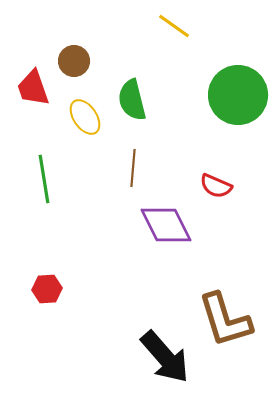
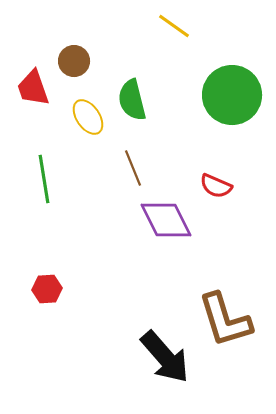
green circle: moved 6 px left
yellow ellipse: moved 3 px right
brown line: rotated 27 degrees counterclockwise
purple diamond: moved 5 px up
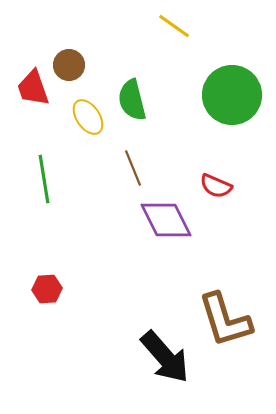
brown circle: moved 5 px left, 4 px down
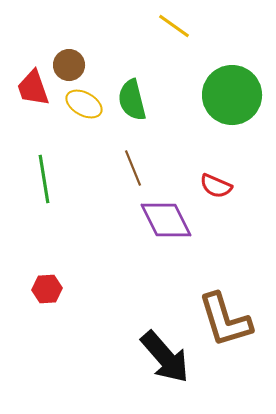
yellow ellipse: moved 4 px left, 13 px up; rotated 27 degrees counterclockwise
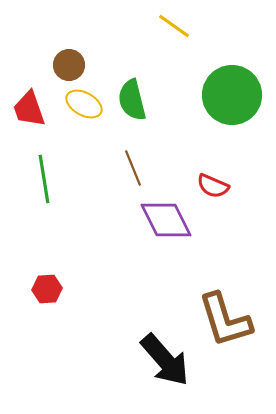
red trapezoid: moved 4 px left, 21 px down
red semicircle: moved 3 px left
black arrow: moved 3 px down
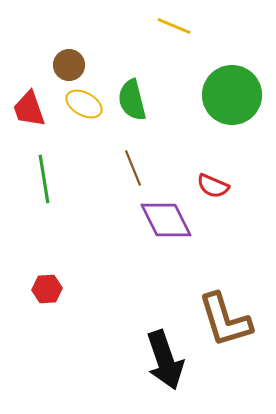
yellow line: rotated 12 degrees counterclockwise
black arrow: rotated 22 degrees clockwise
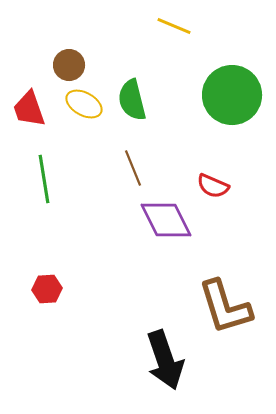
brown L-shape: moved 13 px up
